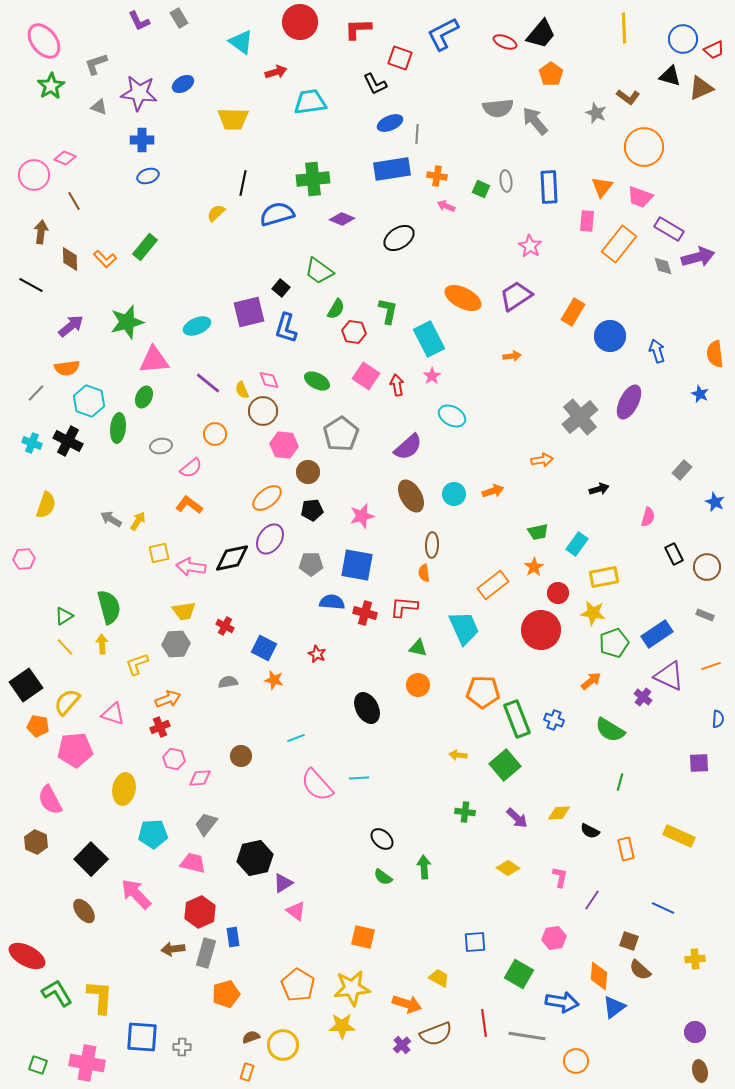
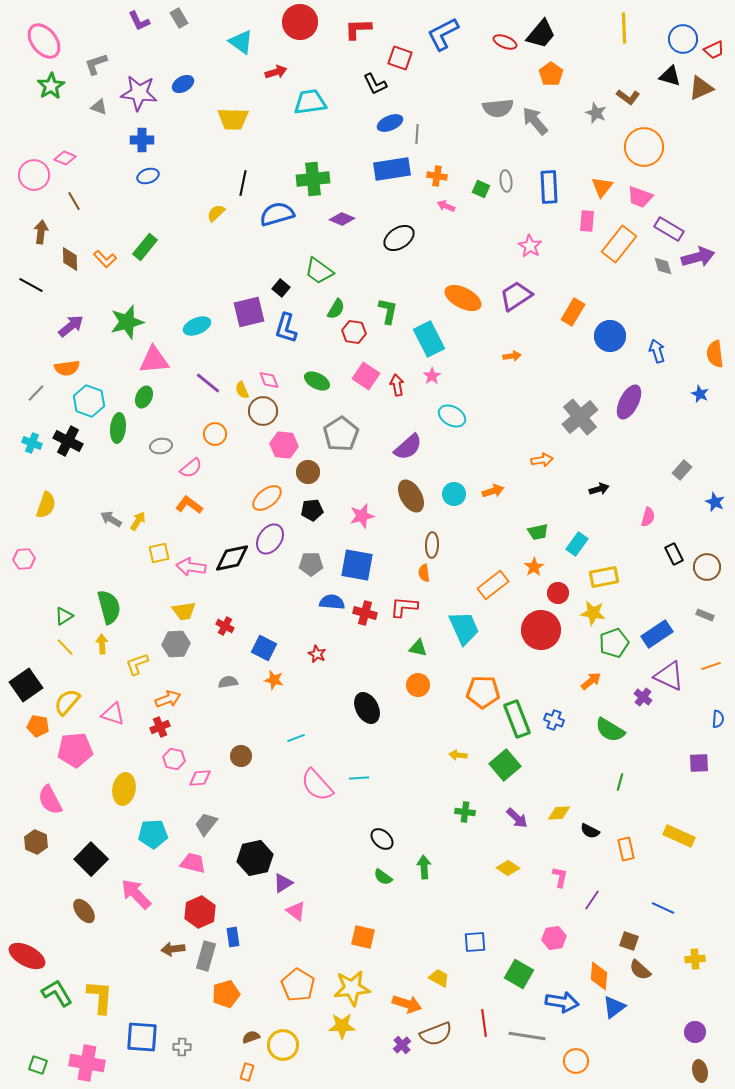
gray rectangle at (206, 953): moved 3 px down
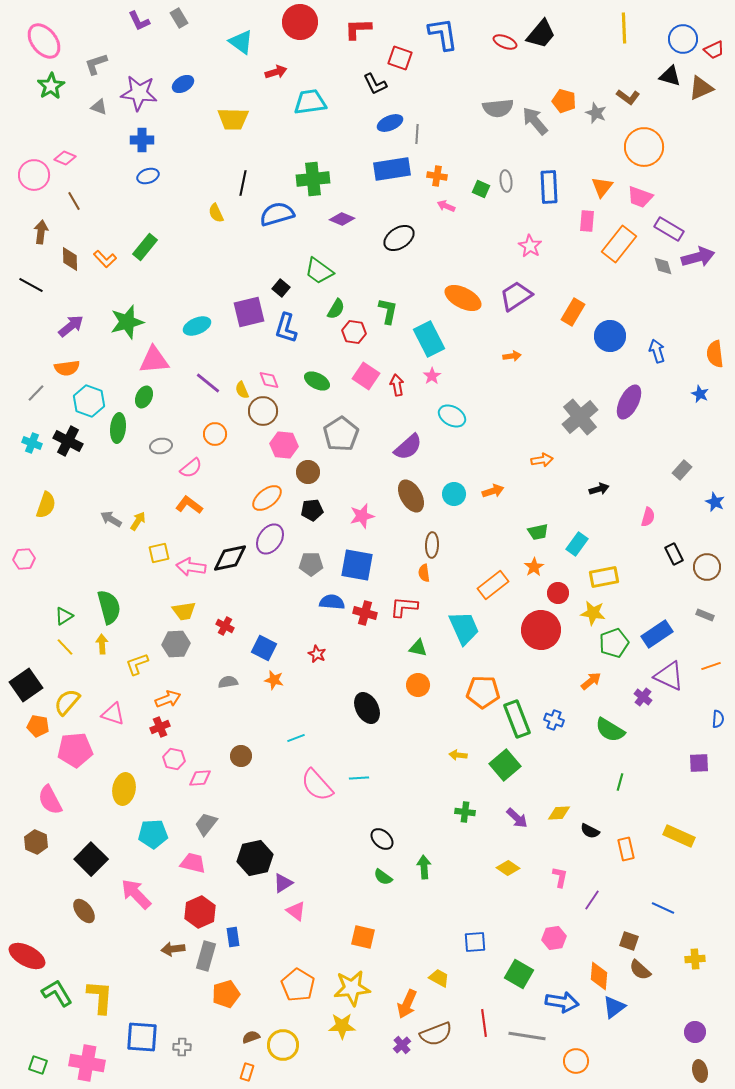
blue L-shape at (443, 34): rotated 108 degrees clockwise
orange pentagon at (551, 74): moved 13 px right, 27 px down; rotated 20 degrees counterclockwise
yellow semicircle at (216, 213): rotated 72 degrees counterclockwise
black diamond at (232, 558): moved 2 px left
orange arrow at (407, 1004): rotated 96 degrees clockwise
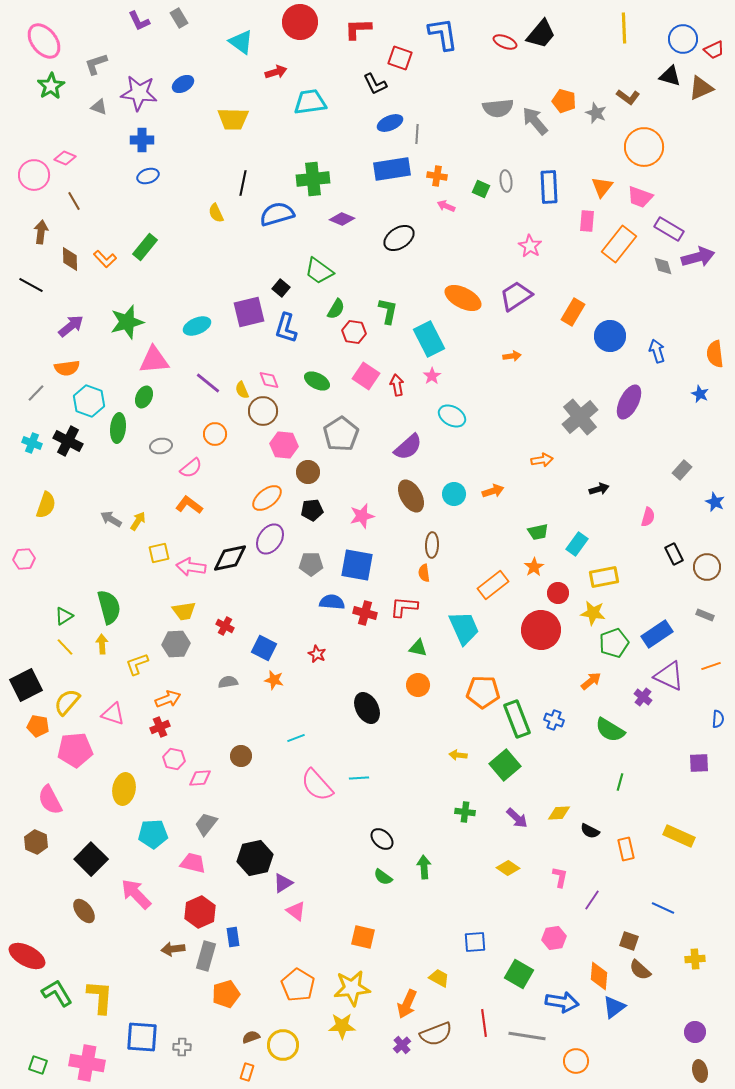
black square at (26, 685): rotated 8 degrees clockwise
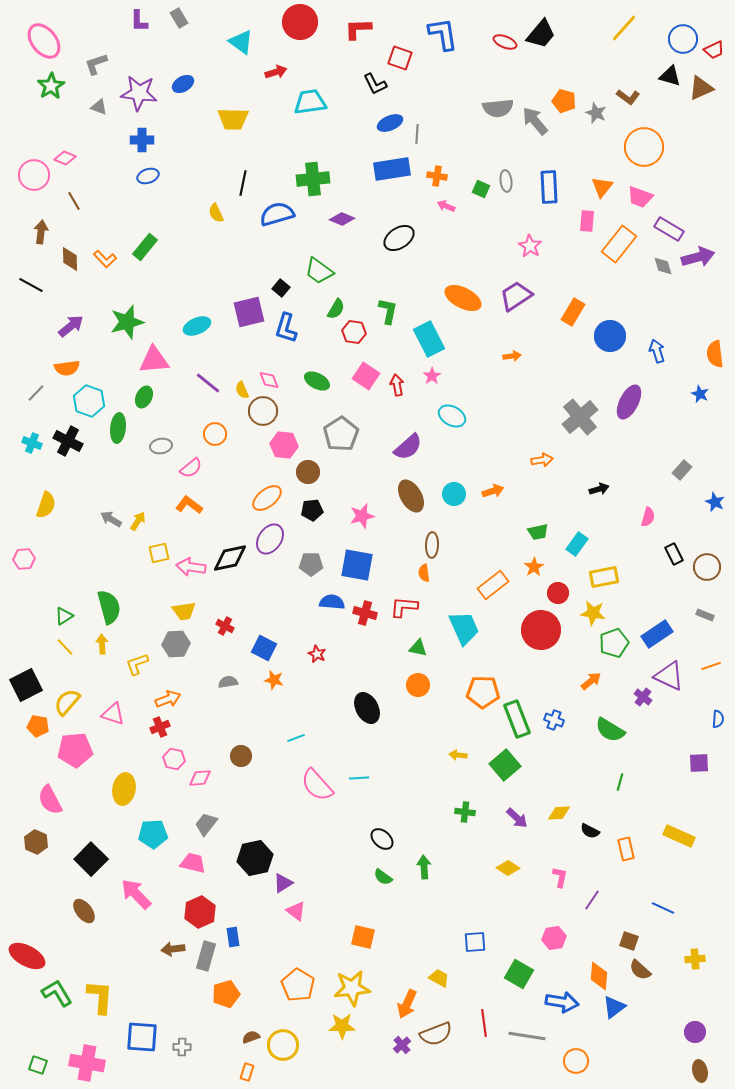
purple L-shape at (139, 21): rotated 25 degrees clockwise
yellow line at (624, 28): rotated 44 degrees clockwise
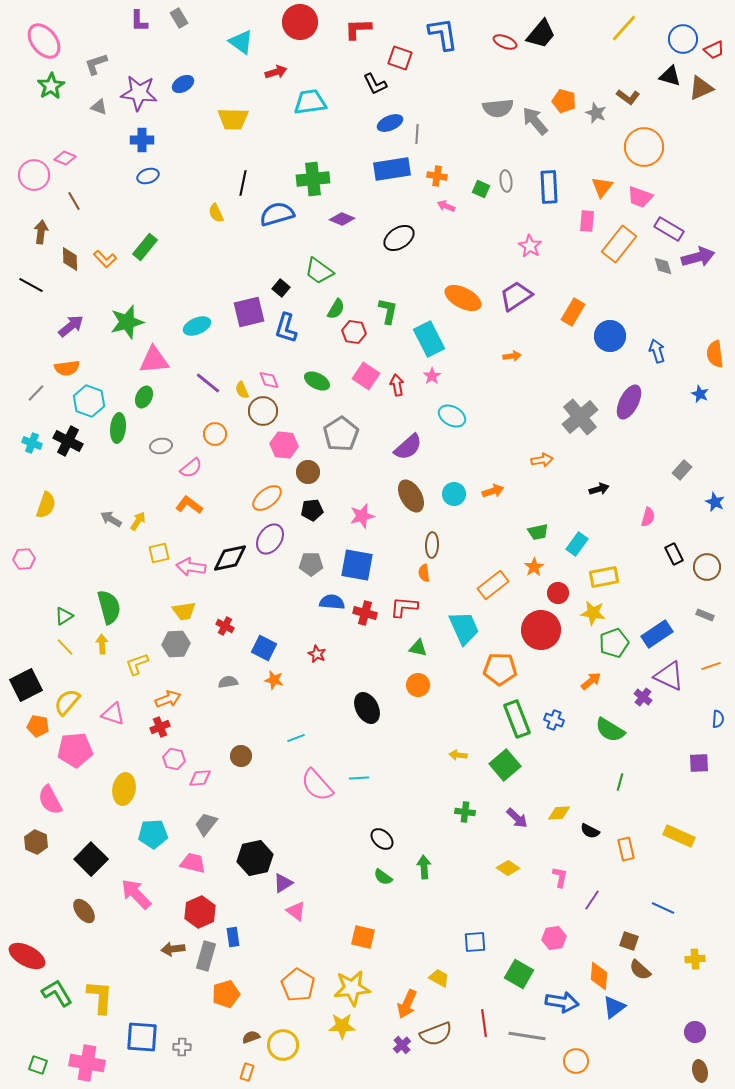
orange pentagon at (483, 692): moved 17 px right, 23 px up
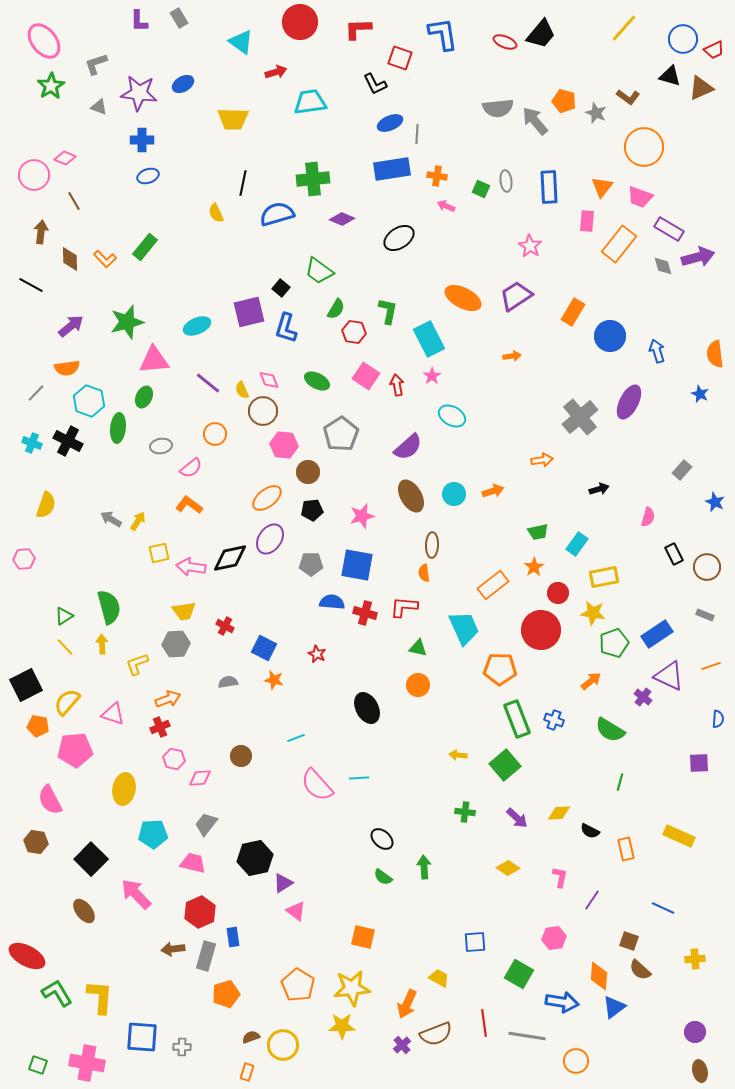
brown hexagon at (36, 842): rotated 15 degrees counterclockwise
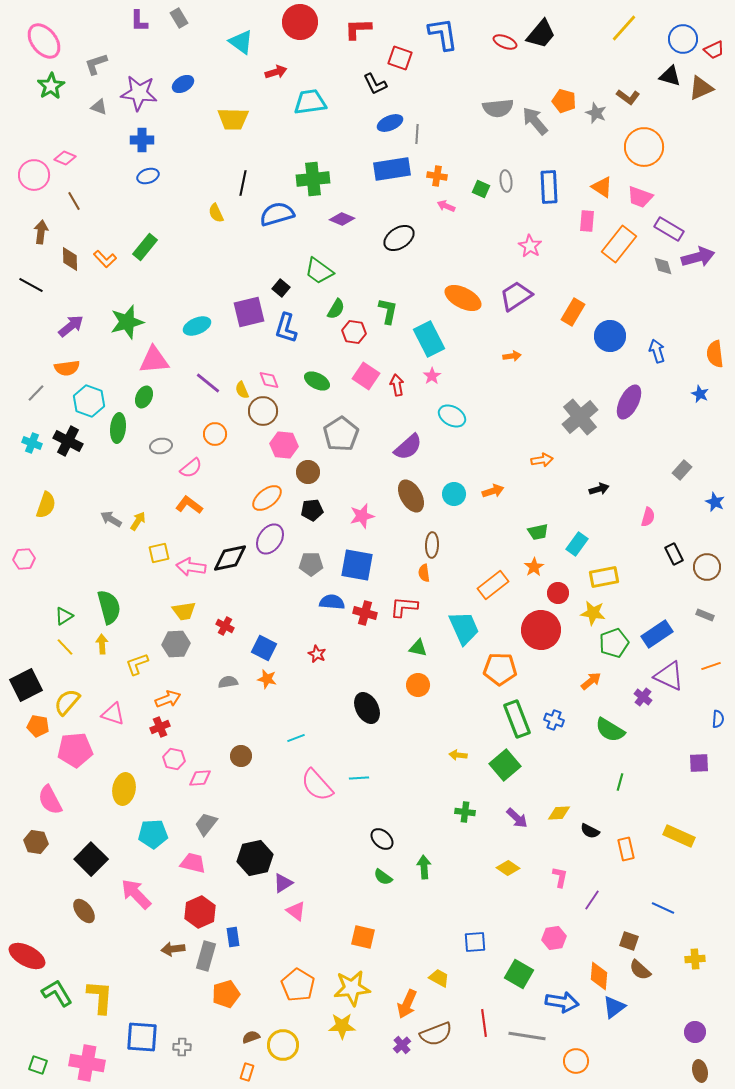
orange triangle at (602, 187): rotated 35 degrees counterclockwise
orange star at (274, 680): moved 7 px left, 1 px up
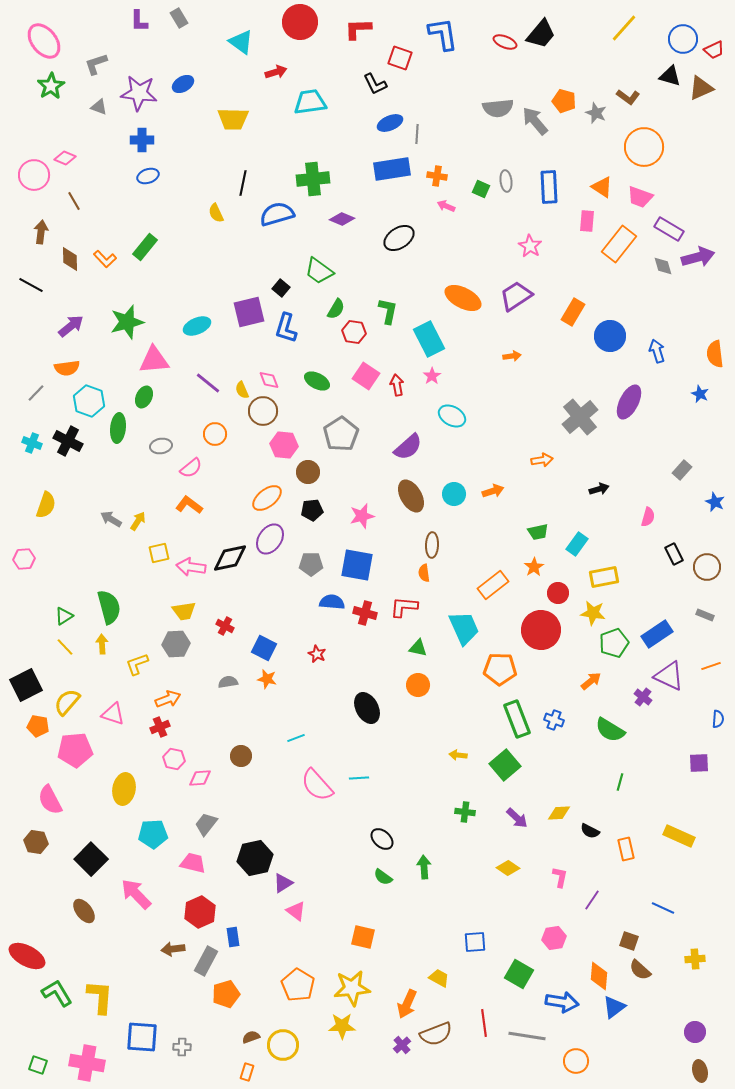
gray rectangle at (206, 956): moved 5 px down; rotated 12 degrees clockwise
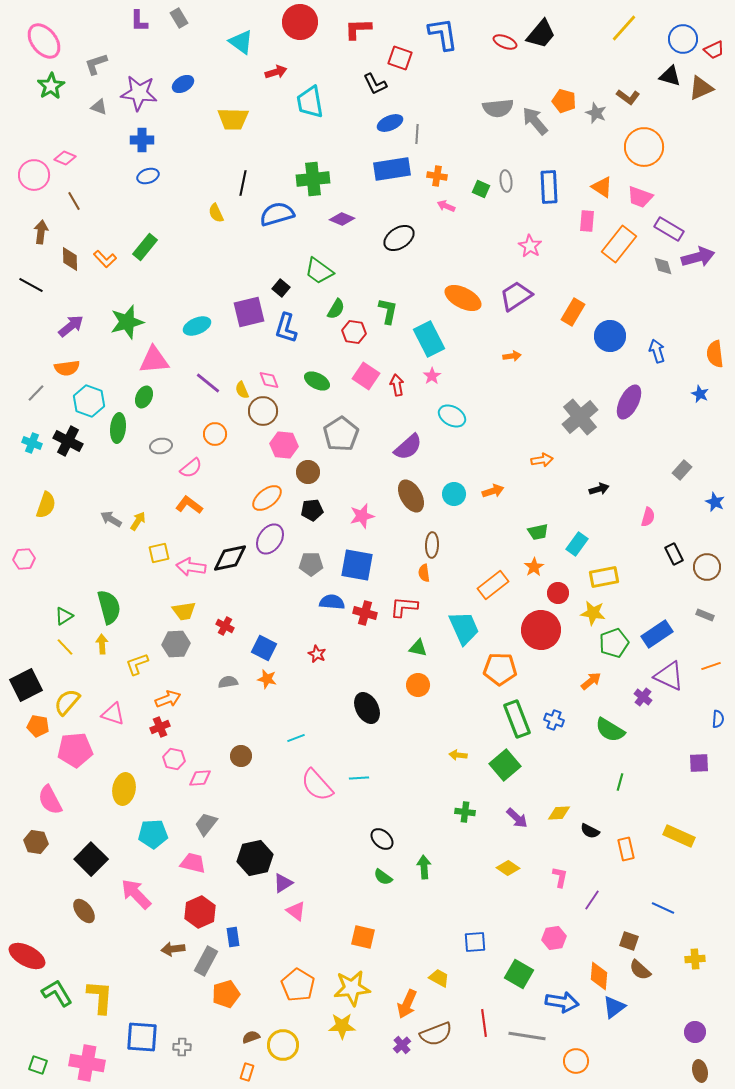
cyan trapezoid at (310, 102): rotated 92 degrees counterclockwise
